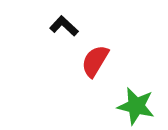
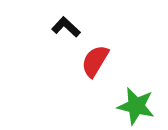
black L-shape: moved 2 px right, 1 px down
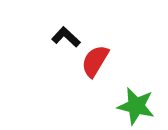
black L-shape: moved 10 px down
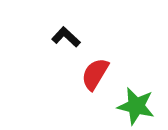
red semicircle: moved 13 px down
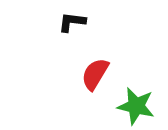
black L-shape: moved 6 px right, 15 px up; rotated 36 degrees counterclockwise
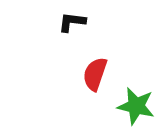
red semicircle: rotated 12 degrees counterclockwise
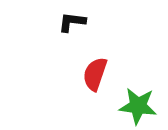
green star: moved 2 px right; rotated 6 degrees counterclockwise
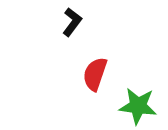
black L-shape: rotated 120 degrees clockwise
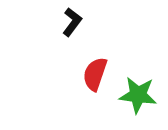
green star: moved 11 px up
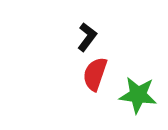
black L-shape: moved 15 px right, 15 px down
